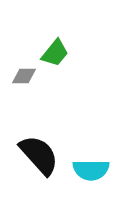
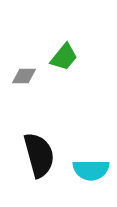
green trapezoid: moved 9 px right, 4 px down
black semicircle: rotated 27 degrees clockwise
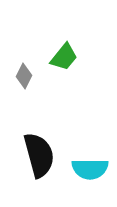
gray diamond: rotated 65 degrees counterclockwise
cyan semicircle: moved 1 px left, 1 px up
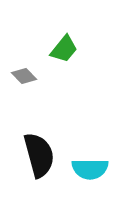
green trapezoid: moved 8 px up
gray diamond: rotated 70 degrees counterclockwise
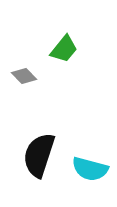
black semicircle: rotated 147 degrees counterclockwise
cyan semicircle: rotated 15 degrees clockwise
